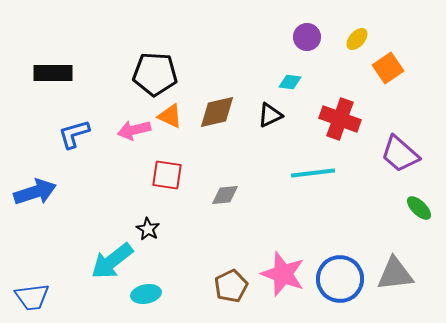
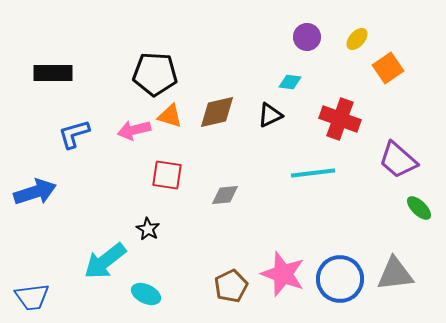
orange triangle: rotated 8 degrees counterclockwise
purple trapezoid: moved 2 px left, 6 px down
cyan arrow: moved 7 px left
cyan ellipse: rotated 36 degrees clockwise
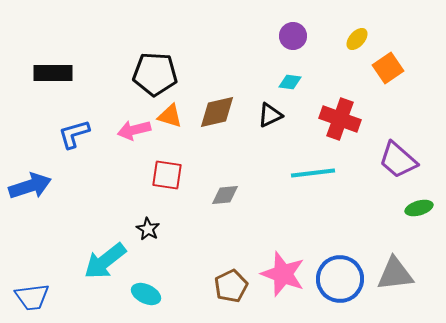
purple circle: moved 14 px left, 1 px up
blue arrow: moved 5 px left, 6 px up
green ellipse: rotated 60 degrees counterclockwise
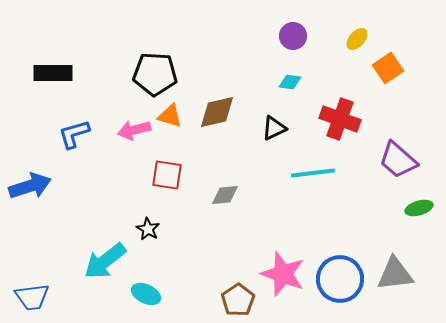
black triangle: moved 4 px right, 13 px down
brown pentagon: moved 7 px right, 14 px down; rotated 8 degrees counterclockwise
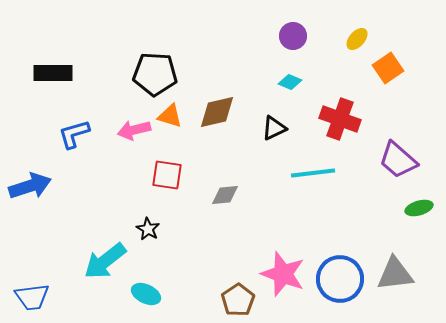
cyan diamond: rotated 15 degrees clockwise
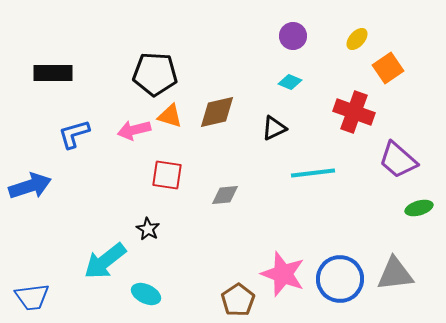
red cross: moved 14 px right, 7 px up
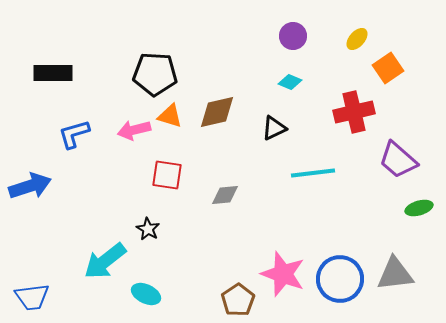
red cross: rotated 33 degrees counterclockwise
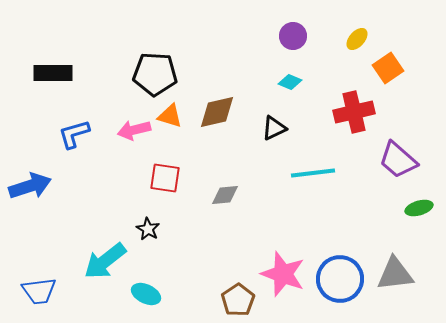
red square: moved 2 px left, 3 px down
blue trapezoid: moved 7 px right, 6 px up
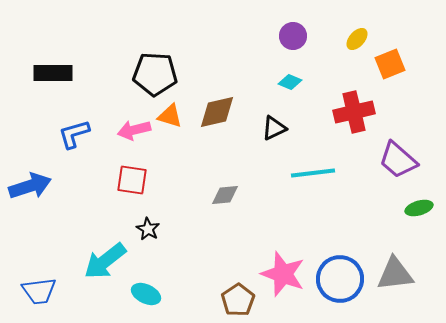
orange square: moved 2 px right, 4 px up; rotated 12 degrees clockwise
red square: moved 33 px left, 2 px down
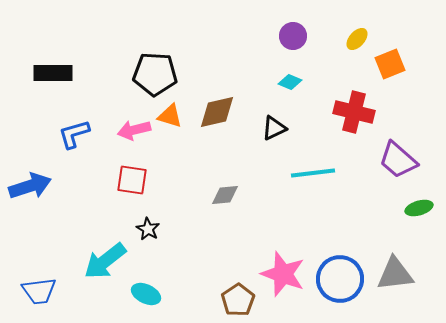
red cross: rotated 27 degrees clockwise
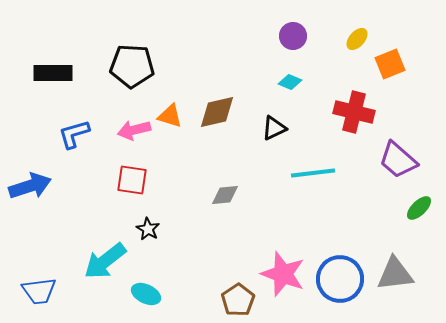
black pentagon: moved 23 px left, 8 px up
green ellipse: rotated 28 degrees counterclockwise
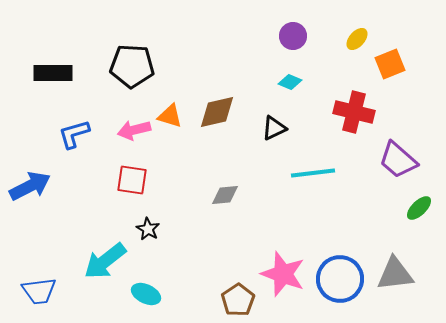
blue arrow: rotated 9 degrees counterclockwise
